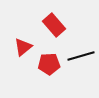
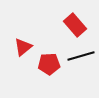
red rectangle: moved 21 px right
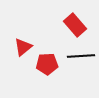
black line: rotated 12 degrees clockwise
red pentagon: moved 2 px left
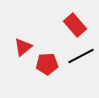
black line: rotated 24 degrees counterclockwise
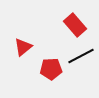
red pentagon: moved 4 px right, 5 px down
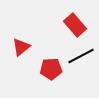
red triangle: moved 2 px left
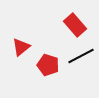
red pentagon: moved 3 px left, 4 px up; rotated 20 degrees clockwise
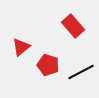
red rectangle: moved 2 px left, 1 px down
black line: moved 16 px down
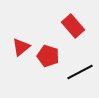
red pentagon: moved 9 px up
black line: moved 1 px left
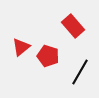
black line: rotated 32 degrees counterclockwise
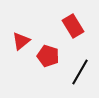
red rectangle: rotated 10 degrees clockwise
red triangle: moved 6 px up
